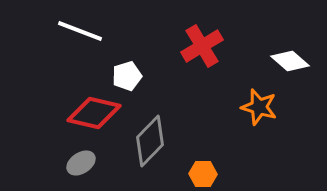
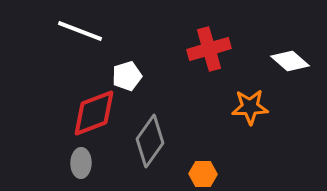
red cross: moved 7 px right, 3 px down; rotated 15 degrees clockwise
orange star: moved 9 px left; rotated 18 degrees counterclockwise
red diamond: rotated 34 degrees counterclockwise
gray diamond: rotated 9 degrees counterclockwise
gray ellipse: rotated 56 degrees counterclockwise
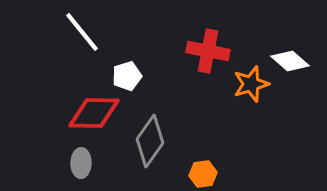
white line: moved 2 px right, 1 px down; rotated 30 degrees clockwise
red cross: moved 1 px left, 2 px down; rotated 27 degrees clockwise
orange star: moved 1 px right, 23 px up; rotated 15 degrees counterclockwise
red diamond: rotated 22 degrees clockwise
orange hexagon: rotated 8 degrees counterclockwise
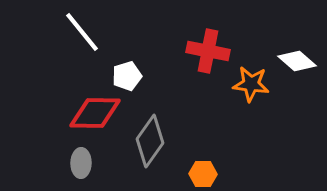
white diamond: moved 7 px right
orange star: rotated 24 degrees clockwise
red diamond: moved 1 px right
orange hexagon: rotated 8 degrees clockwise
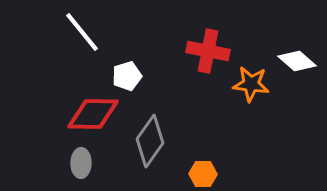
red diamond: moved 2 px left, 1 px down
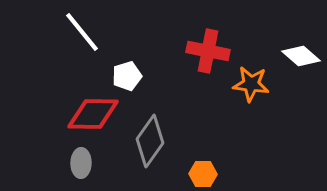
white diamond: moved 4 px right, 5 px up
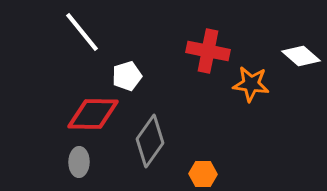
gray ellipse: moved 2 px left, 1 px up
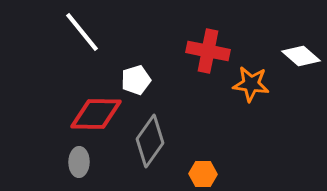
white pentagon: moved 9 px right, 4 px down
red diamond: moved 3 px right
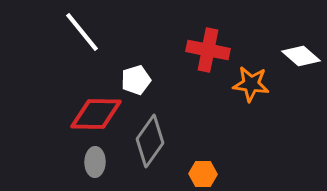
red cross: moved 1 px up
gray ellipse: moved 16 px right
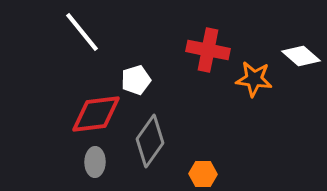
orange star: moved 3 px right, 5 px up
red diamond: rotated 8 degrees counterclockwise
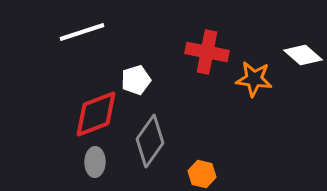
white line: rotated 69 degrees counterclockwise
red cross: moved 1 px left, 2 px down
white diamond: moved 2 px right, 1 px up
red diamond: rotated 14 degrees counterclockwise
orange hexagon: moved 1 px left; rotated 12 degrees clockwise
